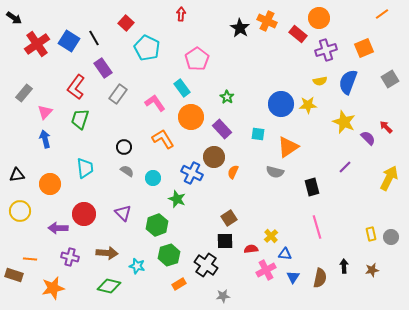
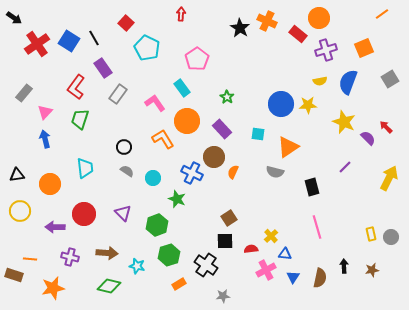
orange circle at (191, 117): moved 4 px left, 4 px down
purple arrow at (58, 228): moved 3 px left, 1 px up
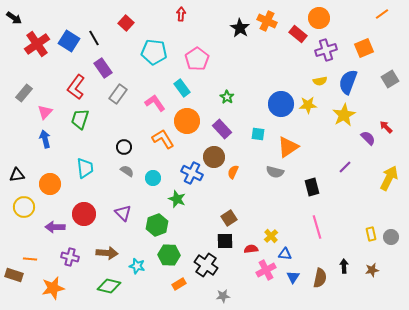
cyan pentagon at (147, 48): moved 7 px right, 4 px down; rotated 20 degrees counterclockwise
yellow star at (344, 122): moved 7 px up; rotated 20 degrees clockwise
yellow circle at (20, 211): moved 4 px right, 4 px up
green hexagon at (169, 255): rotated 20 degrees clockwise
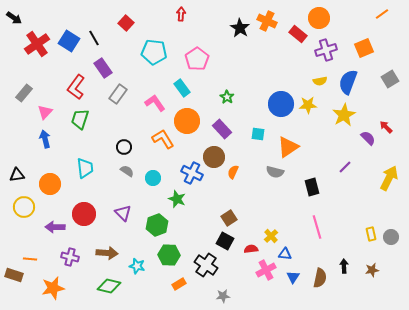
black square at (225, 241): rotated 30 degrees clockwise
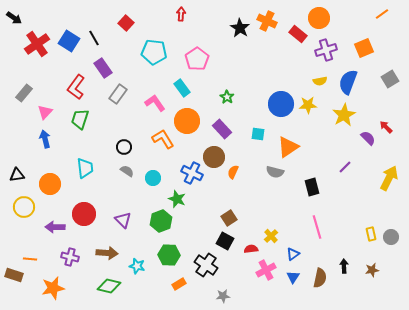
purple triangle at (123, 213): moved 7 px down
green hexagon at (157, 225): moved 4 px right, 4 px up
blue triangle at (285, 254): moved 8 px right; rotated 40 degrees counterclockwise
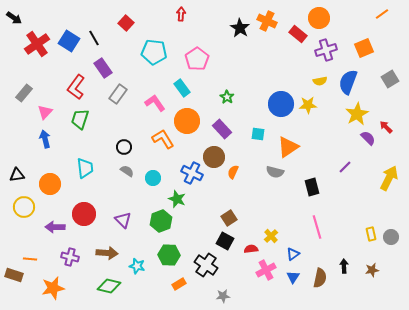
yellow star at (344, 115): moved 13 px right, 1 px up
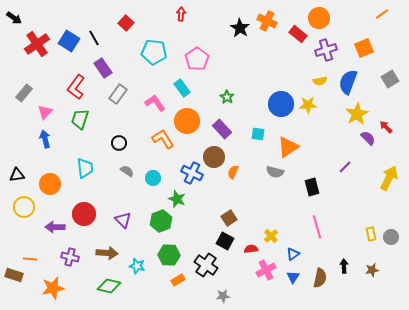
black circle at (124, 147): moved 5 px left, 4 px up
orange rectangle at (179, 284): moved 1 px left, 4 px up
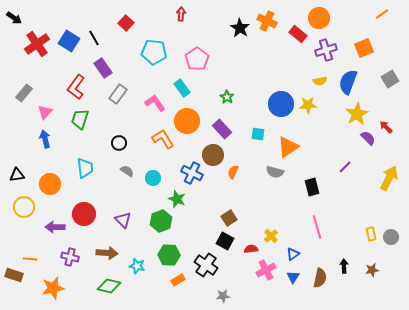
brown circle at (214, 157): moved 1 px left, 2 px up
